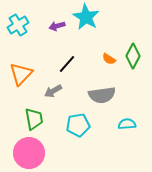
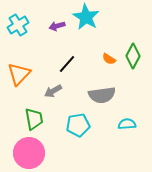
orange triangle: moved 2 px left
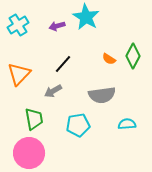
black line: moved 4 px left
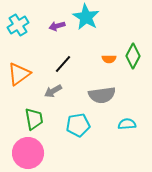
orange semicircle: rotated 32 degrees counterclockwise
orange triangle: rotated 10 degrees clockwise
pink circle: moved 1 px left
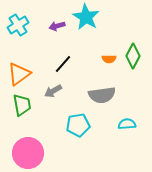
green trapezoid: moved 12 px left, 14 px up
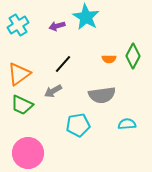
green trapezoid: rotated 125 degrees clockwise
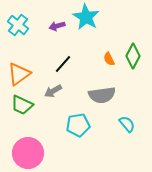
cyan cross: rotated 20 degrees counterclockwise
orange semicircle: rotated 64 degrees clockwise
cyan semicircle: rotated 54 degrees clockwise
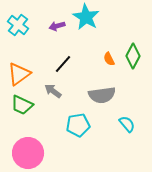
gray arrow: rotated 66 degrees clockwise
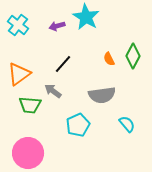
green trapezoid: moved 8 px right; rotated 20 degrees counterclockwise
cyan pentagon: rotated 15 degrees counterclockwise
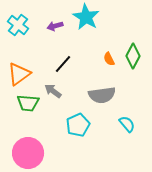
purple arrow: moved 2 px left
green trapezoid: moved 2 px left, 2 px up
